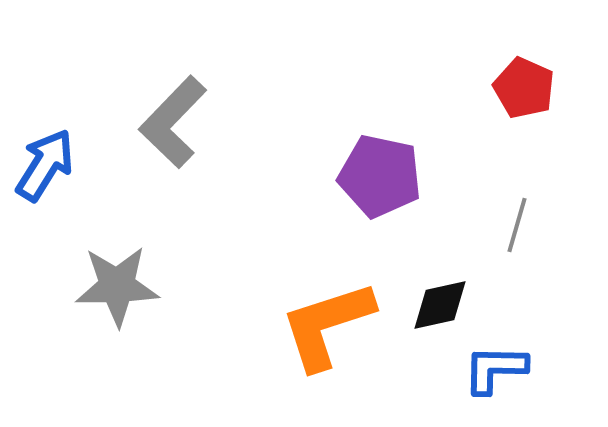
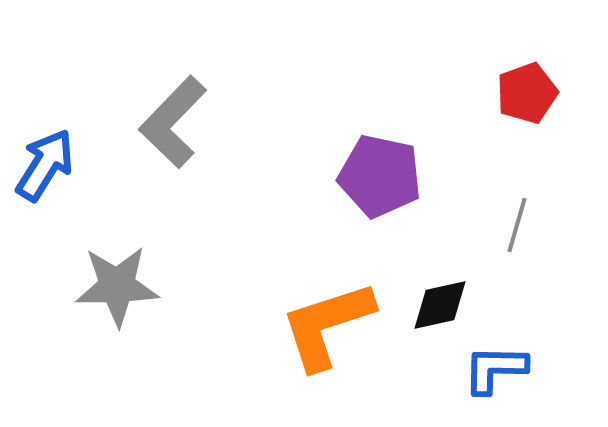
red pentagon: moved 3 px right, 5 px down; rotated 28 degrees clockwise
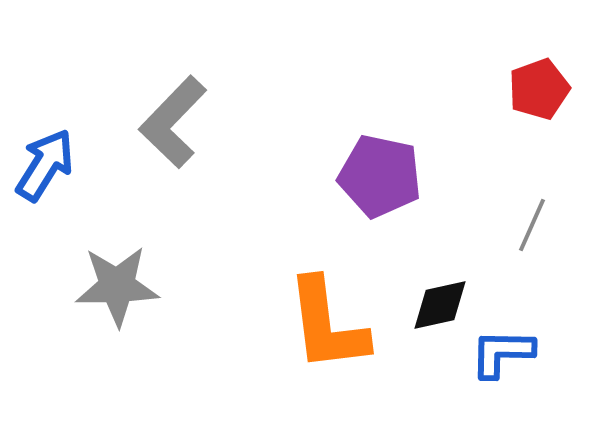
red pentagon: moved 12 px right, 4 px up
gray line: moved 15 px right; rotated 8 degrees clockwise
orange L-shape: rotated 79 degrees counterclockwise
blue L-shape: moved 7 px right, 16 px up
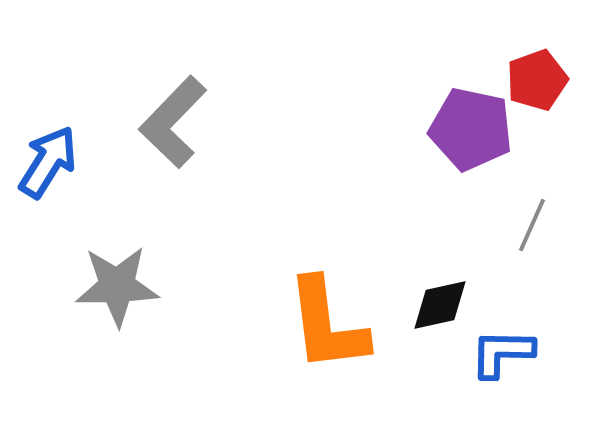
red pentagon: moved 2 px left, 9 px up
blue arrow: moved 3 px right, 3 px up
purple pentagon: moved 91 px right, 47 px up
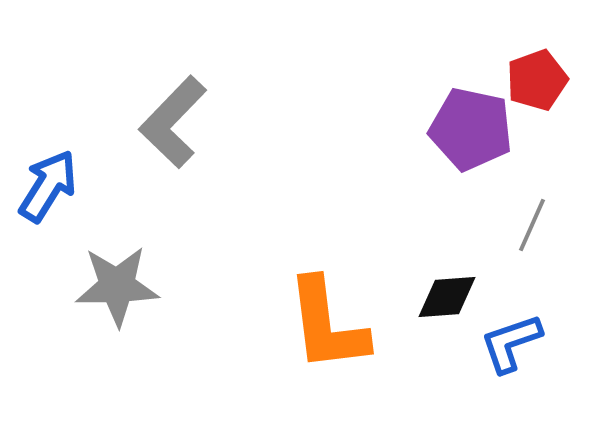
blue arrow: moved 24 px down
black diamond: moved 7 px right, 8 px up; rotated 8 degrees clockwise
blue L-shape: moved 9 px right, 10 px up; rotated 20 degrees counterclockwise
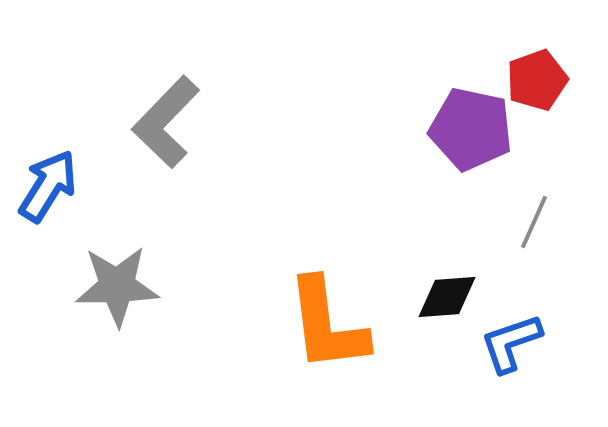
gray L-shape: moved 7 px left
gray line: moved 2 px right, 3 px up
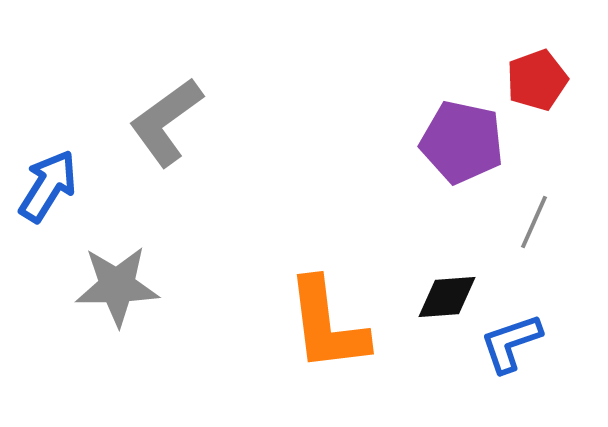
gray L-shape: rotated 10 degrees clockwise
purple pentagon: moved 9 px left, 13 px down
